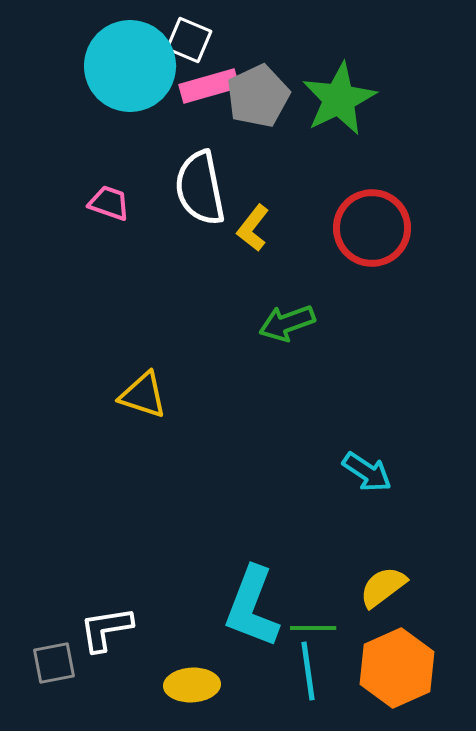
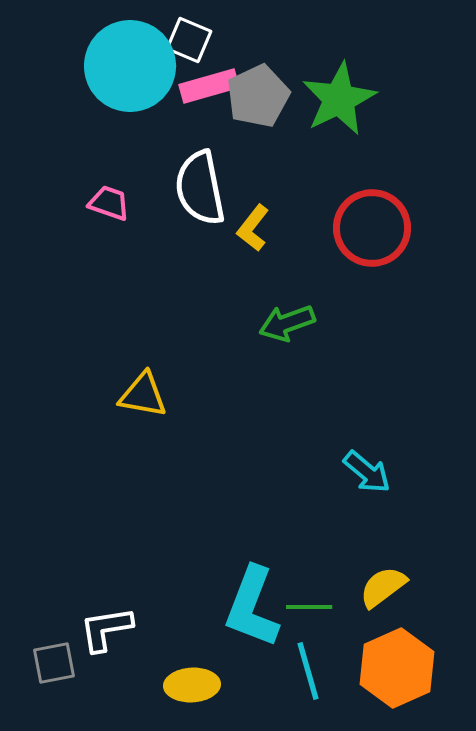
yellow triangle: rotated 8 degrees counterclockwise
cyan arrow: rotated 6 degrees clockwise
green line: moved 4 px left, 21 px up
cyan line: rotated 8 degrees counterclockwise
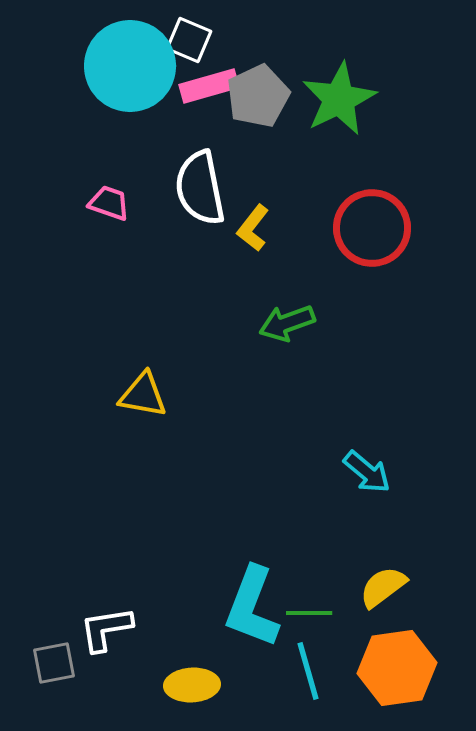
green line: moved 6 px down
orange hexagon: rotated 16 degrees clockwise
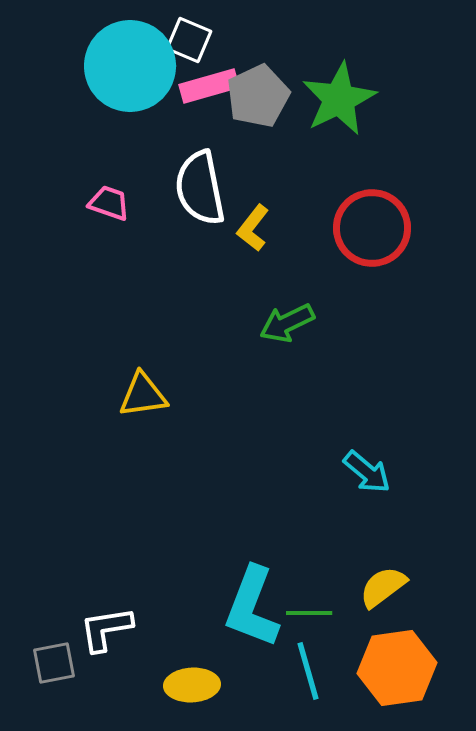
green arrow: rotated 6 degrees counterclockwise
yellow triangle: rotated 18 degrees counterclockwise
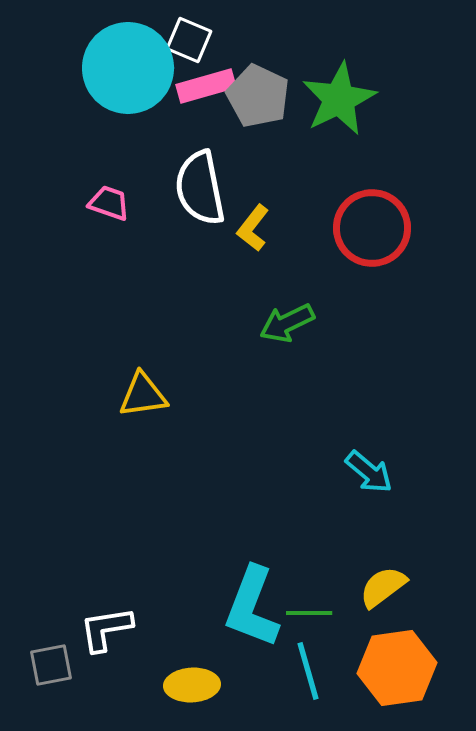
cyan circle: moved 2 px left, 2 px down
pink rectangle: moved 3 px left
gray pentagon: rotated 22 degrees counterclockwise
cyan arrow: moved 2 px right
gray square: moved 3 px left, 2 px down
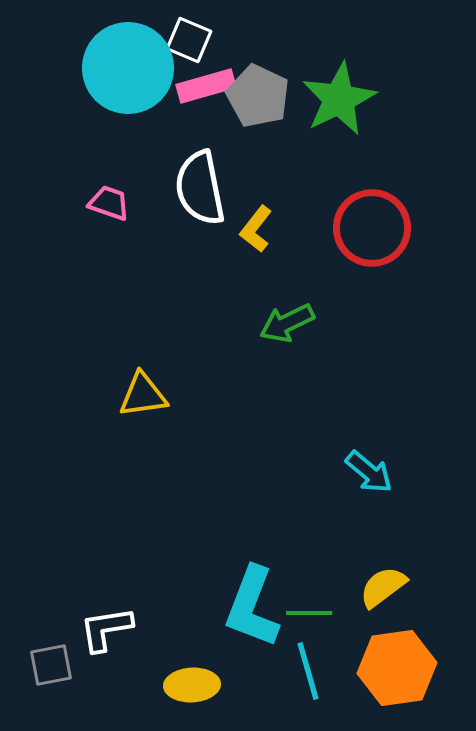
yellow L-shape: moved 3 px right, 1 px down
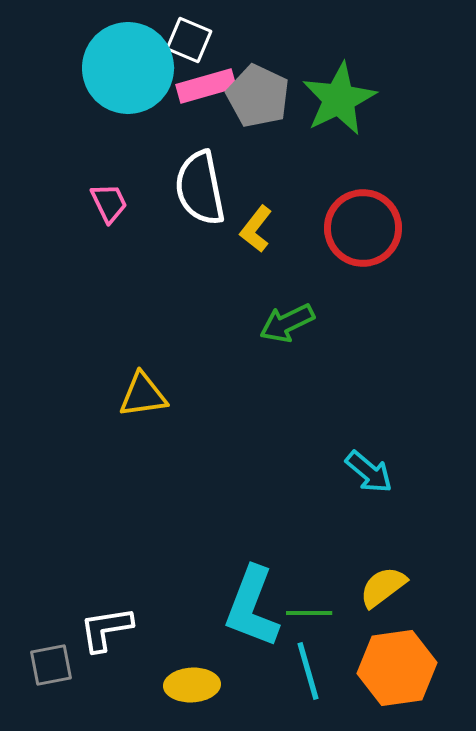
pink trapezoid: rotated 45 degrees clockwise
red circle: moved 9 px left
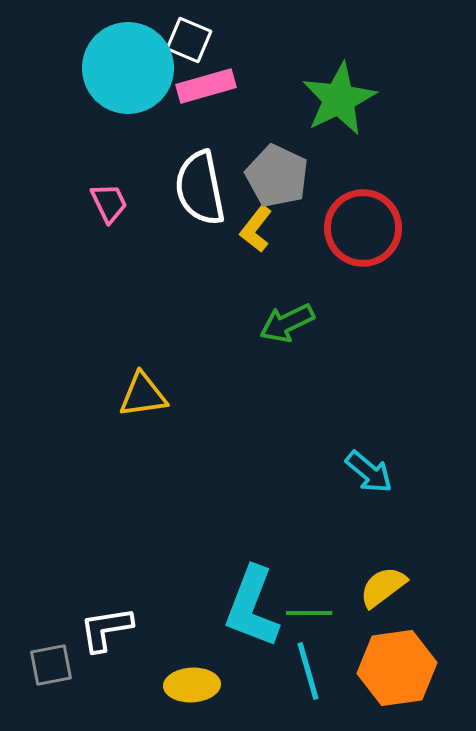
gray pentagon: moved 19 px right, 80 px down
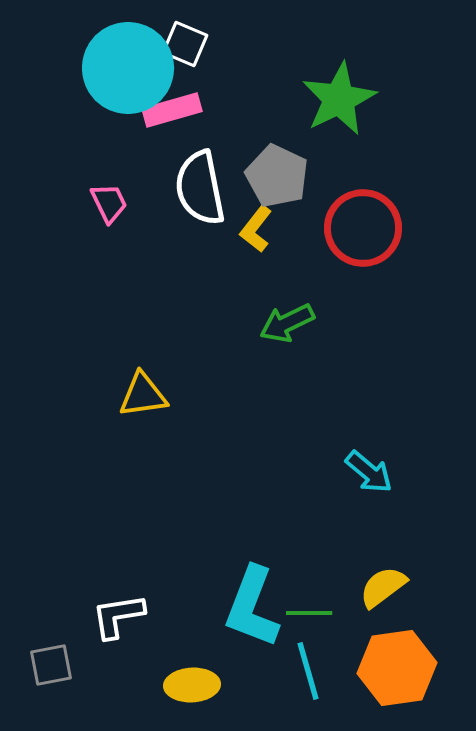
white square: moved 4 px left, 4 px down
pink rectangle: moved 34 px left, 24 px down
white L-shape: moved 12 px right, 13 px up
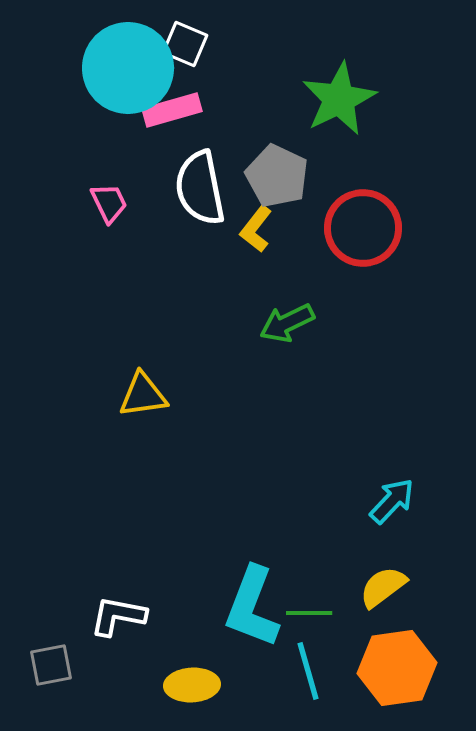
cyan arrow: moved 23 px right, 29 px down; rotated 87 degrees counterclockwise
white L-shape: rotated 20 degrees clockwise
